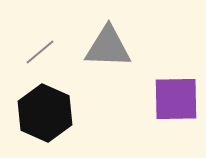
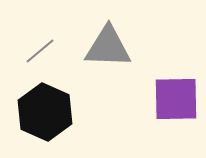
gray line: moved 1 px up
black hexagon: moved 1 px up
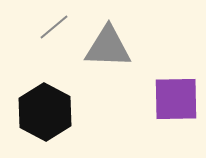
gray line: moved 14 px right, 24 px up
black hexagon: rotated 4 degrees clockwise
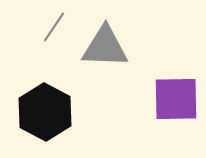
gray line: rotated 16 degrees counterclockwise
gray triangle: moved 3 px left
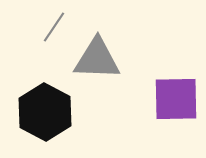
gray triangle: moved 8 px left, 12 px down
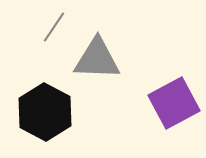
purple square: moved 2 px left, 4 px down; rotated 27 degrees counterclockwise
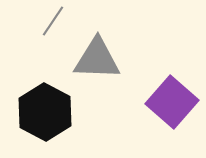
gray line: moved 1 px left, 6 px up
purple square: moved 2 px left, 1 px up; rotated 21 degrees counterclockwise
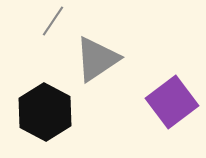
gray triangle: rotated 36 degrees counterclockwise
purple square: rotated 12 degrees clockwise
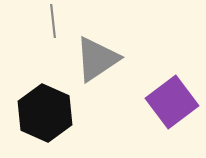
gray line: rotated 40 degrees counterclockwise
black hexagon: moved 1 px down; rotated 4 degrees counterclockwise
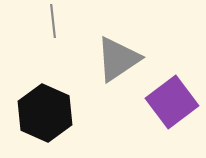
gray triangle: moved 21 px right
